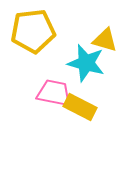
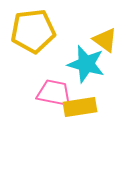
yellow triangle: rotated 20 degrees clockwise
cyan star: moved 1 px down
yellow rectangle: rotated 36 degrees counterclockwise
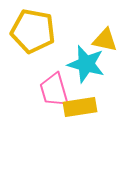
yellow pentagon: rotated 18 degrees clockwise
yellow triangle: rotated 24 degrees counterclockwise
pink trapezoid: moved 3 px up; rotated 117 degrees counterclockwise
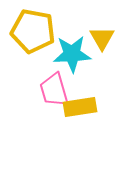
yellow triangle: moved 3 px left, 2 px up; rotated 48 degrees clockwise
cyan star: moved 14 px left, 10 px up; rotated 18 degrees counterclockwise
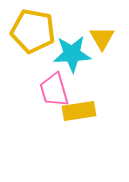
yellow rectangle: moved 1 px left, 4 px down
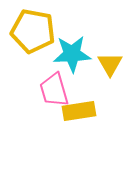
yellow triangle: moved 8 px right, 26 px down
